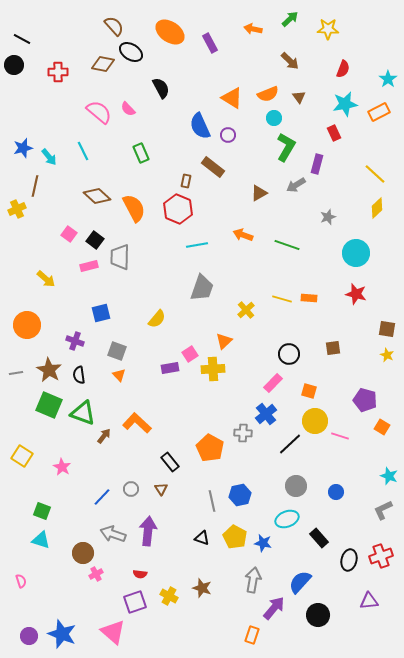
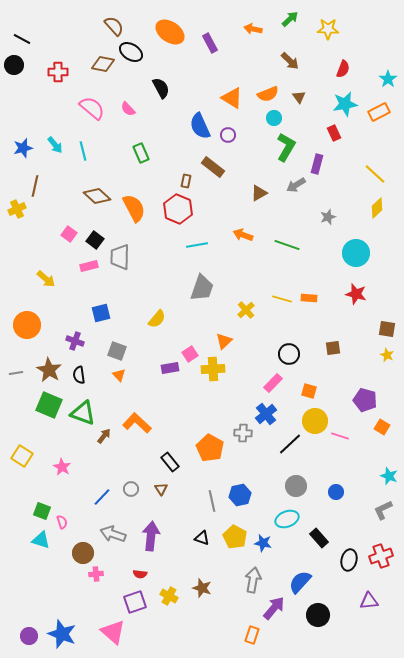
pink semicircle at (99, 112): moved 7 px left, 4 px up
cyan line at (83, 151): rotated 12 degrees clockwise
cyan arrow at (49, 157): moved 6 px right, 12 px up
purple arrow at (148, 531): moved 3 px right, 5 px down
pink cross at (96, 574): rotated 24 degrees clockwise
pink semicircle at (21, 581): moved 41 px right, 59 px up
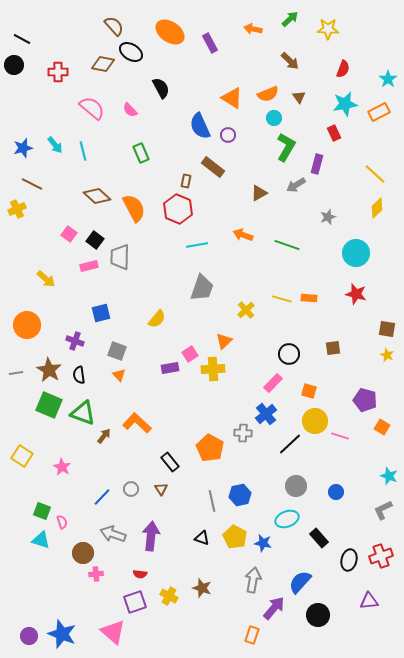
pink semicircle at (128, 109): moved 2 px right, 1 px down
brown line at (35, 186): moved 3 px left, 2 px up; rotated 75 degrees counterclockwise
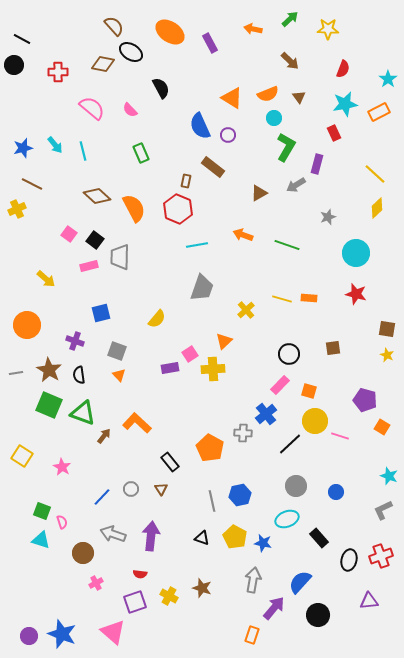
pink rectangle at (273, 383): moved 7 px right, 2 px down
pink cross at (96, 574): moved 9 px down; rotated 24 degrees counterclockwise
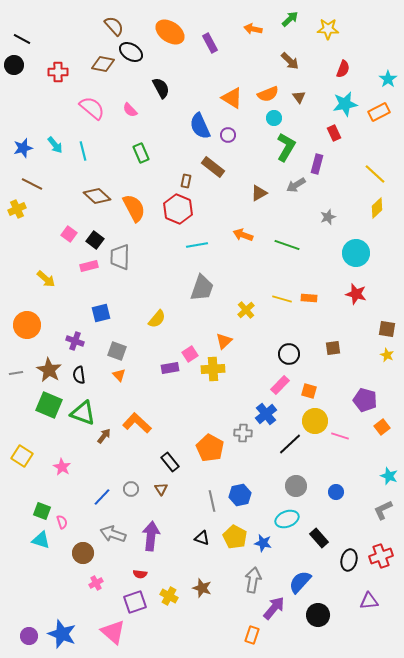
orange square at (382, 427): rotated 21 degrees clockwise
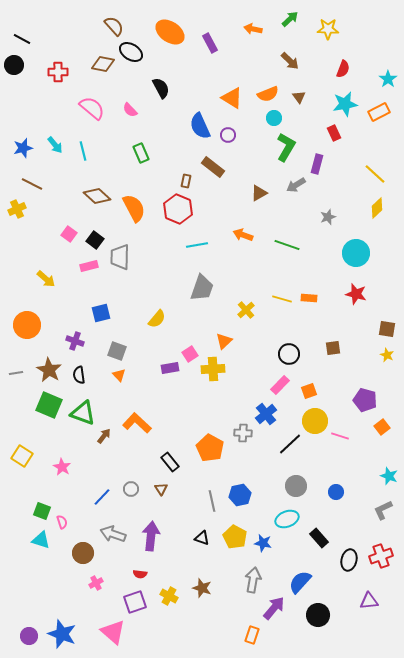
orange square at (309, 391): rotated 35 degrees counterclockwise
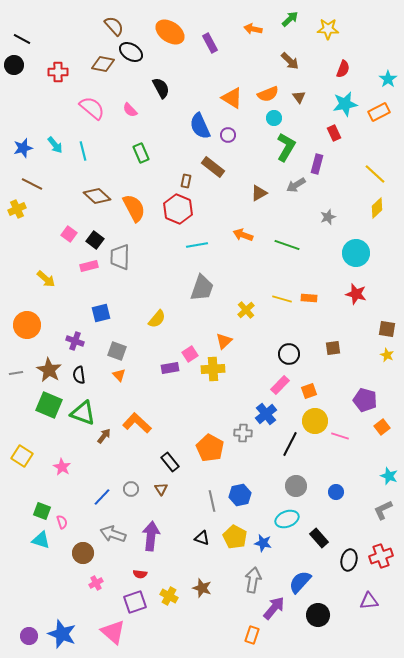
black line at (290, 444): rotated 20 degrees counterclockwise
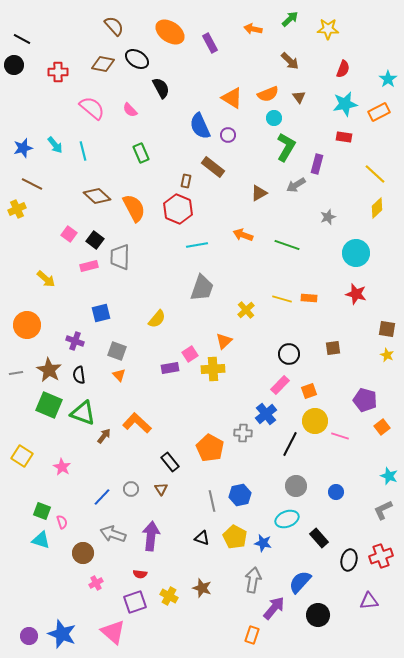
black ellipse at (131, 52): moved 6 px right, 7 px down
red rectangle at (334, 133): moved 10 px right, 4 px down; rotated 56 degrees counterclockwise
